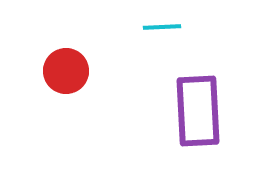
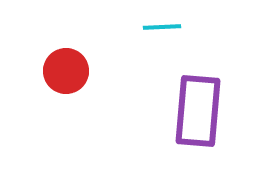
purple rectangle: rotated 8 degrees clockwise
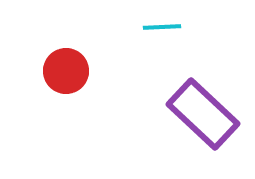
purple rectangle: moved 5 px right, 3 px down; rotated 52 degrees counterclockwise
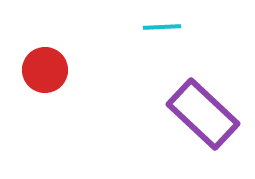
red circle: moved 21 px left, 1 px up
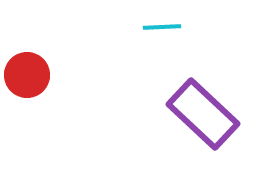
red circle: moved 18 px left, 5 px down
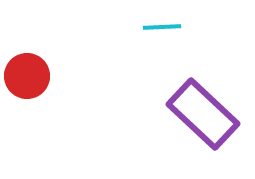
red circle: moved 1 px down
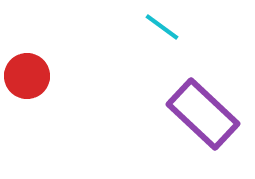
cyan line: rotated 39 degrees clockwise
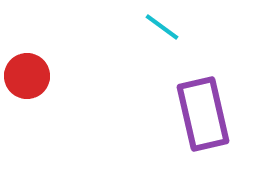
purple rectangle: rotated 34 degrees clockwise
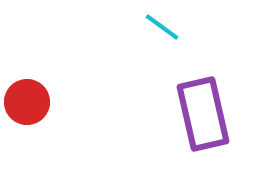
red circle: moved 26 px down
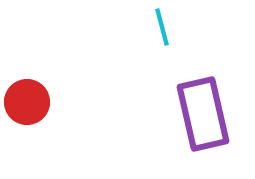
cyan line: rotated 39 degrees clockwise
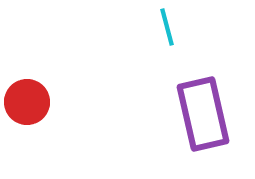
cyan line: moved 5 px right
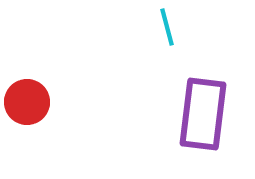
purple rectangle: rotated 20 degrees clockwise
